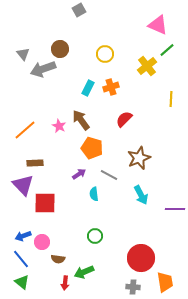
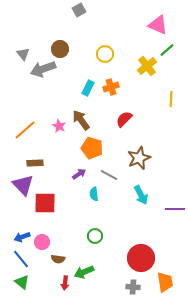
blue arrow: moved 1 px left, 1 px down
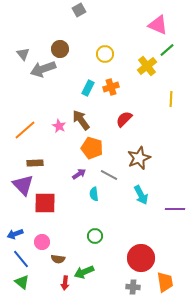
blue arrow: moved 7 px left, 3 px up
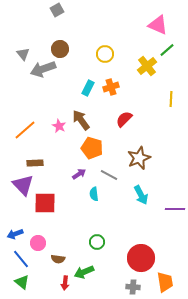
gray square: moved 22 px left
green circle: moved 2 px right, 6 px down
pink circle: moved 4 px left, 1 px down
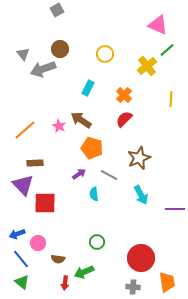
orange cross: moved 13 px right, 8 px down; rotated 28 degrees counterclockwise
brown arrow: rotated 20 degrees counterclockwise
blue arrow: moved 2 px right
orange trapezoid: moved 2 px right
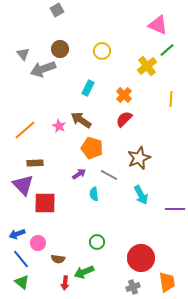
yellow circle: moved 3 px left, 3 px up
gray cross: rotated 24 degrees counterclockwise
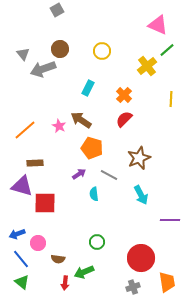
purple triangle: moved 1 px left, 1 px down; rotated 30 degrees counterclockwise
purple line: moved 5 px left, 11 px down
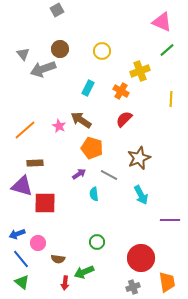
pink triangle: moved 4 px right, 3 px up
yellow cross: moved 7 px left, 5 px down; rotated 18 degrees clockwise
orange cross: moved 3 px left, 4 px up; rotated 14 degrees counterclockwise
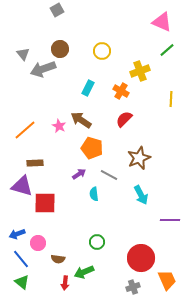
orange trapezoid: moved 2 px up; rotated 15 degrees counterclockwise
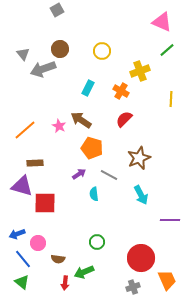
blue line: moved 2 px right
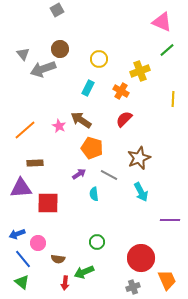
yellow circle: moved 3 px left, 8 px down
yellow line: moved 2 px right
purple triangle: moved 1 px left, 2 px down; rotated 20 degrees counterclockwise
cyan arrow: moved 3 px up
red square: moved 3 px right
